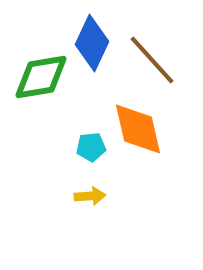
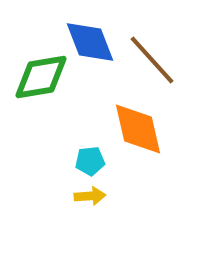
blue diamond: moved 2 px left, 1 px up; rotated 46 degrees counterclockwise
cyan pentagon: moved 1 px left, 14 px down
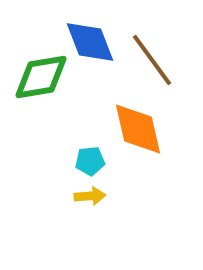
brown line: rotated 6 degrees clockwise
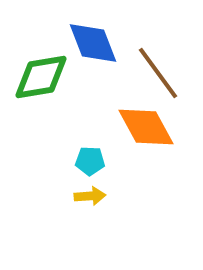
blue diamond: moved 3 px right, 1 px down
brown line: moved 6 px right, 13 px down
orange diamond: moved 8 px right, 2 px up; rotated 16 degrees counterclockwise
cyan pentagon: rotated 8 degrees clockwise
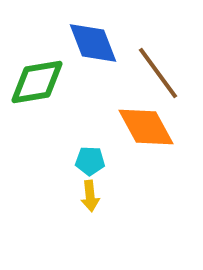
green diamond: moved 4 px left, 5 px down
yellow arrow: rotated 88 degrees clockwise
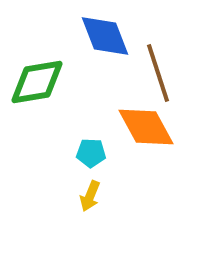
blue diamond: moved 12 px right, 7 px up
brown line: rotated 18 degrees clockwise
cyan pentagon: moved 1 px right, 8 px up
yellow arrow: rotated 28 degrees clockwise
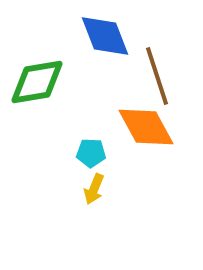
brown line: moved 1 px left, 3 px down
yellow arrow: moved 4 px right, 7 px up
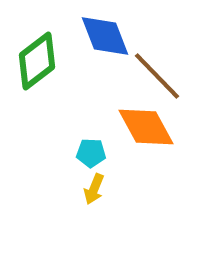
brown line: rotated 26 degrees counterclockwise
green diamond: moved 21 px up; rotated 28 degrees counterclockwise
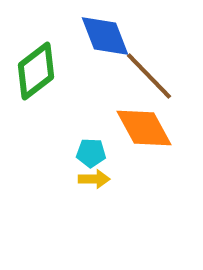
green diamond: moved 1 px left, 10 px down
brown line: moved 8 px left
orange diamond: moved 2 px left, 1 px down
yellow arrow: moved 10 px up; rotated 112 degrees counterclockwise
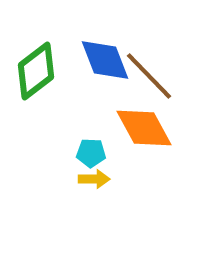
blue diamond: moved 24 px down
